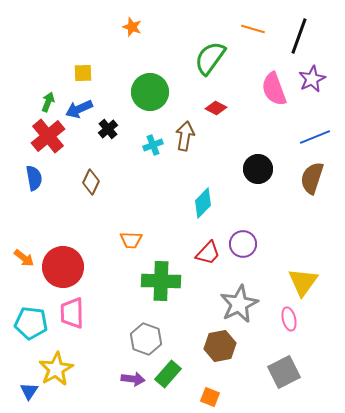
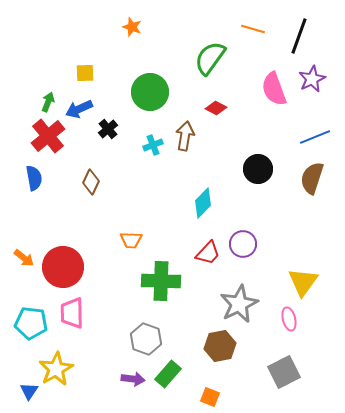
yellow square: moved 2 px right
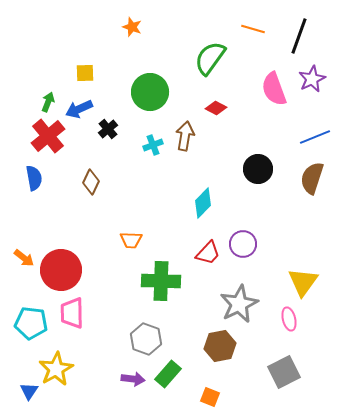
red circle: moved 2 px left, 3 px down
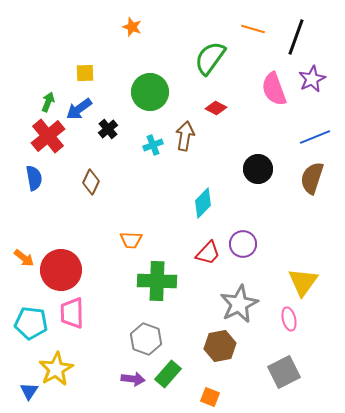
black line: moved 3 px left, 1 px down
blue arrow: rotated 12 degrees counterclockwise
green cross: moved 4 px left
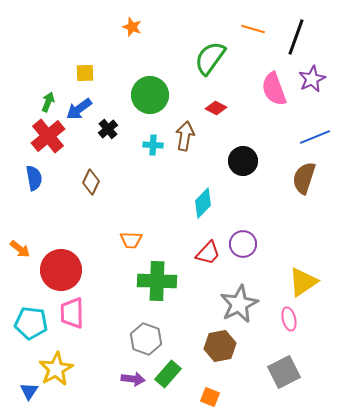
green circle: moved 3 px down
cyan cross: rotated 24 degrees clockwise
black circle: moved 15 px left, 8 px up
brown semicircle: moved 8 px left
orange arrow: moved 4 px left, 9 px up
yellow triangle: rotated 20 degrees clockwise
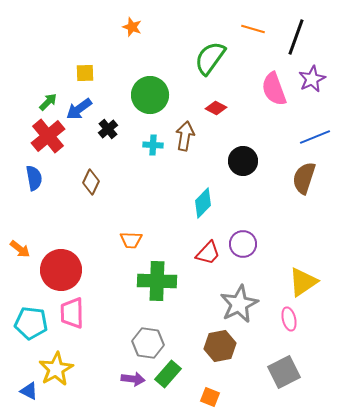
green arrow: rotated 24 degrees clockwise
gray hexagon: moved 2 px right, 4 px down; rotated 12 degrees counterclockwise
blue triangle: rotated 36 degrees counterclockwise
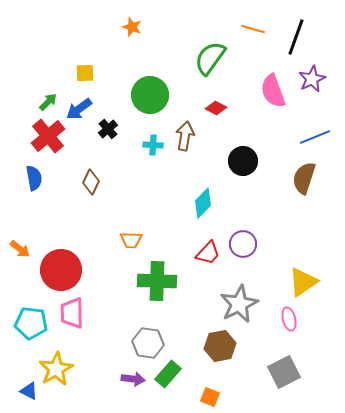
pink semicircle: moved 1 px left, 2 px down
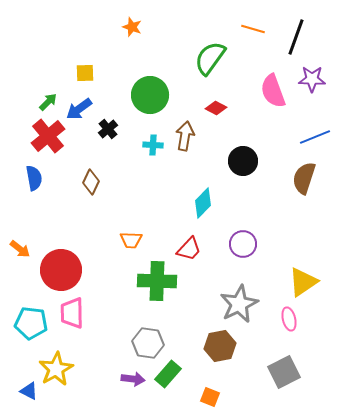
purple star: rotated 28 degrees clockwise
red trapezoid: moved 19 px left, 4 px up
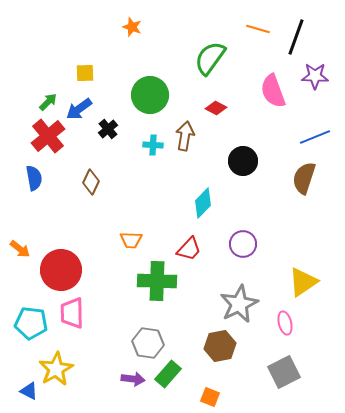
orange line: moved 5 px right
purple star: moved 3 px right, 3 px up
pink ellipse: moved 4 px left, 4 px down
